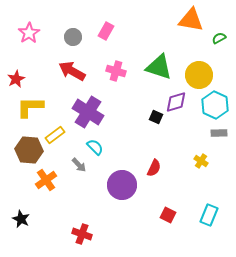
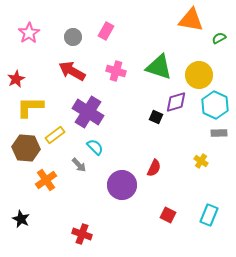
brown hexagon: moved 3 px left, 2 px up
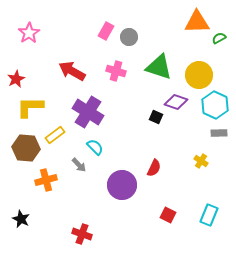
orange triangle: moved 6 px right, 2 px down; rotated 12 degrees counterclockwise
gray circle: moved 56 px right
purple diamond: rotated 35 degrees clockwise
orange cross: rotated 20 degrees clockwise
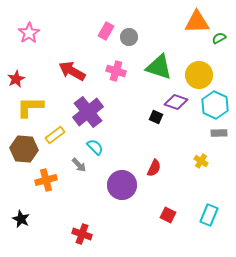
purple cross: rotated 20 degrees clockwise
brown hexagon: moved 2 px left, 1 px down
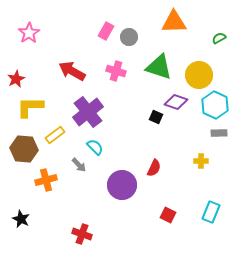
orange triangle: moved 23 px left
yellow cross: rotated 32 degrees counterclockwise
cyan rectangle: moved 2 px right, 3 px up
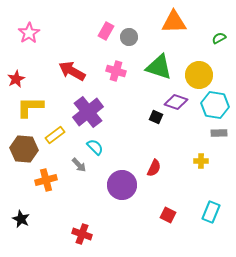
cyan hexagon: rotated 16 degrees counterclockwise
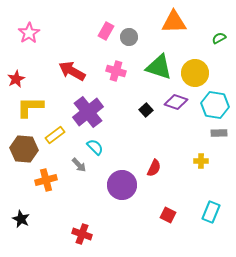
yellow circle: moved 4 px left, 2 px up
black square: moved 10 px left, 7 px up; rotated 24 degrees clockwise
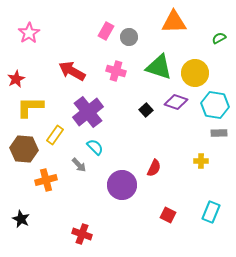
yellow rectangle: rotated 18 degrees counterclockwise
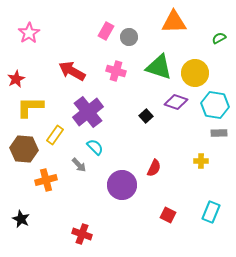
black square: moved 6 px down
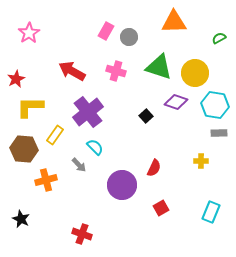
red square: moved 7 px left, 7 px up; rotated 35 degrees clockwise
